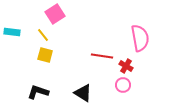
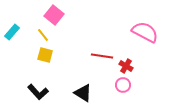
pink square: moved 1 px left, 1 px down; rotated 18 degrees counterclockwise
cyan rectangle: rotated 56 degrees counterclockwise
pink semicircle: moved 5 px right, 6 px up; rotated 52 degrees counterclockwise
black L-shape: rotated 150 degrees counterclockwise
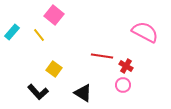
yellow line: moved 4 px left
yellow square: moved 9 px right, 14 px down; rotated 21 degrees clockwise
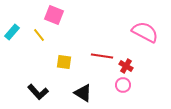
pink square: rotated 18 degrees counterclockwise
yellow square: moved 10 px right, 7 px up; rotated 28 degrees counterclockwise
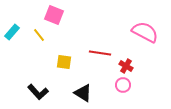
red line: moved 2 px left, 3 px up
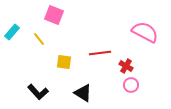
yellow line: moved 4 px down
red line: rotated 15 degrees counterclockwise
pink circle: moved 8 px right
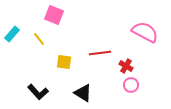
cyan rectangle: moved 2 px down
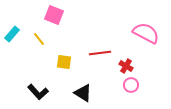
pink semicircle: moved 1 px right, 1 px down
